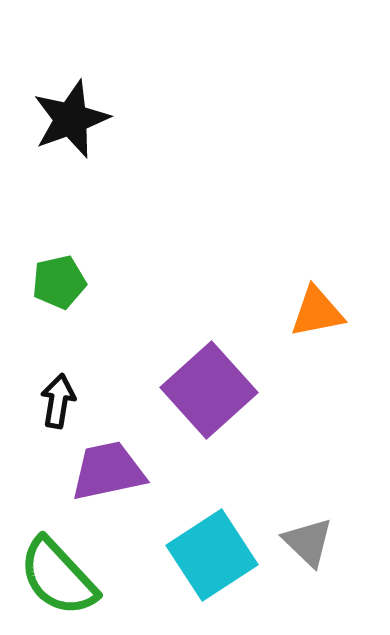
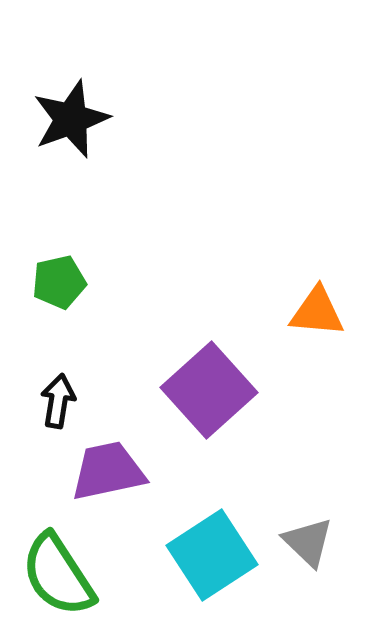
orange triangle: rotated 16 degrees clockwise
green semicircle: moved 2 px up; rotated 10 degrees clockwise
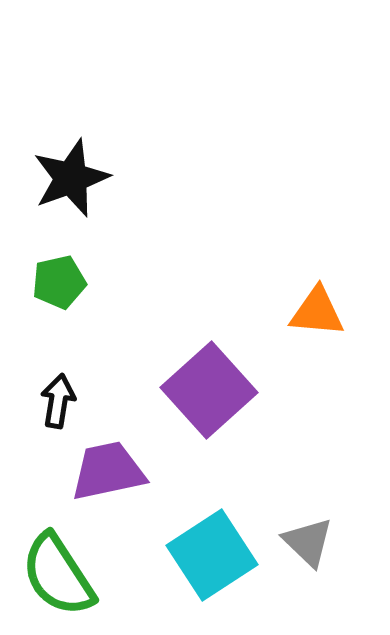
black star: moved 59 px down
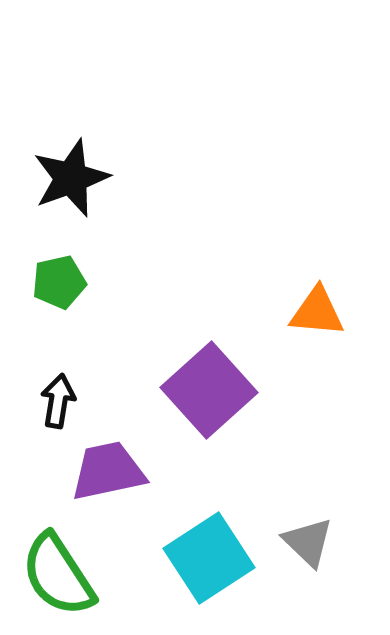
cyan square: moved 3 px left, 3 px down
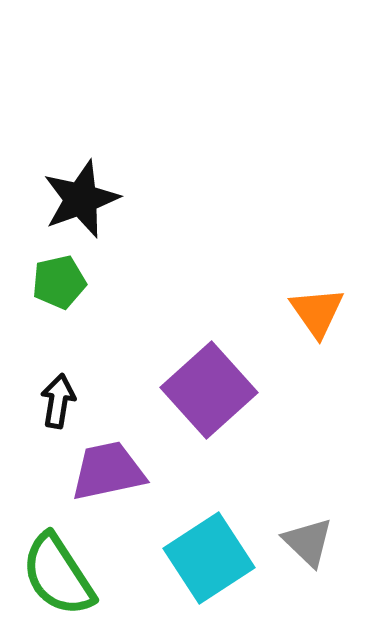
black star: moved 10 px right, 21 px down
orange triangle: rotated 50 degrees clockwise
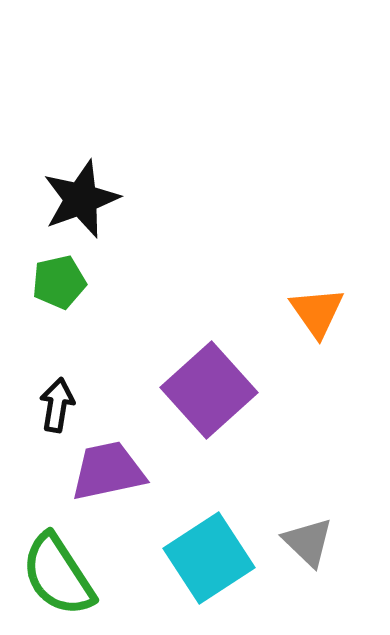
black arrow: moved 1 px left, 4 px down
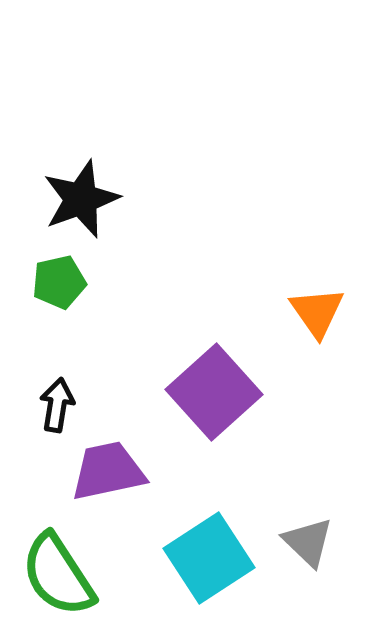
purple square: moved 5 px right, 2 px down
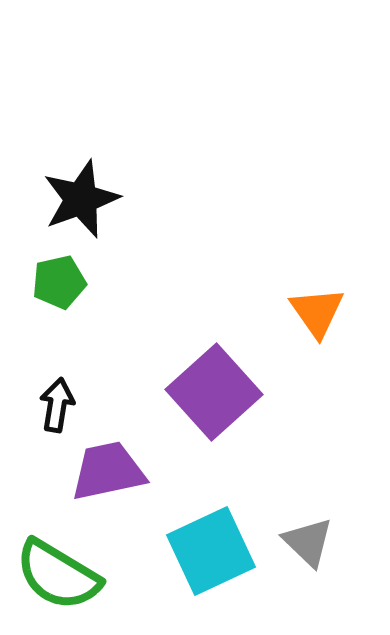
cyan square: moved 2 px right, 7 px up; rotated 8 degrees clockwise
green semicircle: rotated 26 degrees counterclockwise
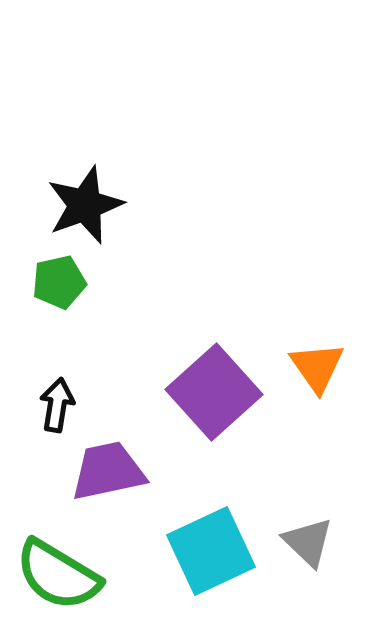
black star: moved 4 px right, 6 px down
orange triangle: moved 55 px down
